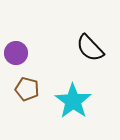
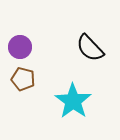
purple circle: moved 4 px right, 6 px up
brown pentagon: moved 4 px left, 10 px up
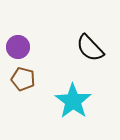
purple circle: moved 2 px left
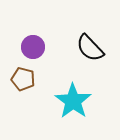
purple circle: moved 15 px right
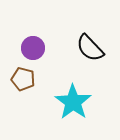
purple circle: moved 1 px down
cyan star: moved 1 px down
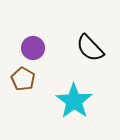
brown pentagon: rotated 15 degrees clockwise
cyan star: moved 1 px right, 1 px up
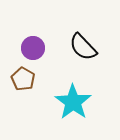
black semicircle: moved 7 px left, 1 px up
cyan star: moved 1 px left, 1 px down
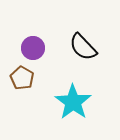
brown pentagon: moved 1 px left, 1 px up
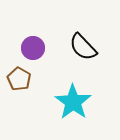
brown pentagon: moved 3 px left, 1 px down
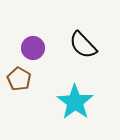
black semicircle: moved 2 px up
cyan star: moved 2 px right
